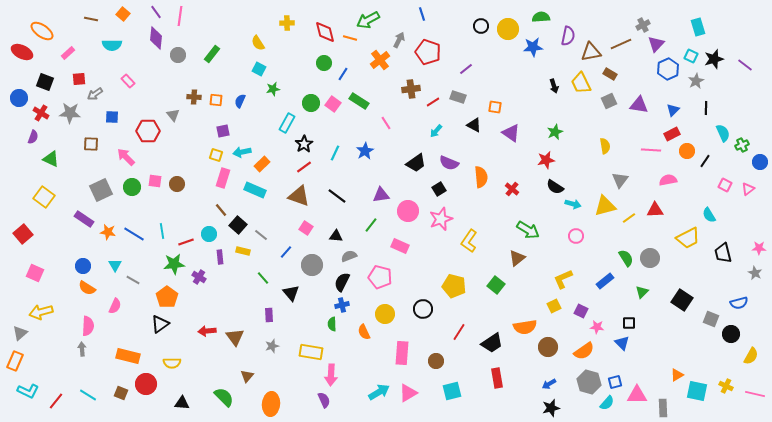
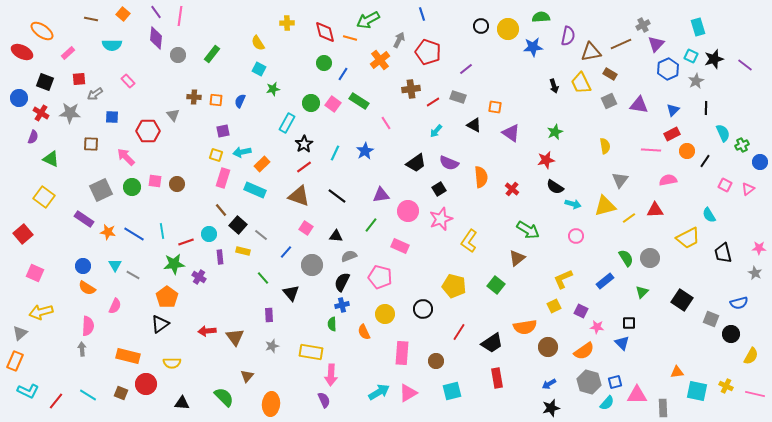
gray line at (133, 280): moved 5 px up
orange triangle at (677, 375): moved 3 px up; rotated 24 degrees clockwise
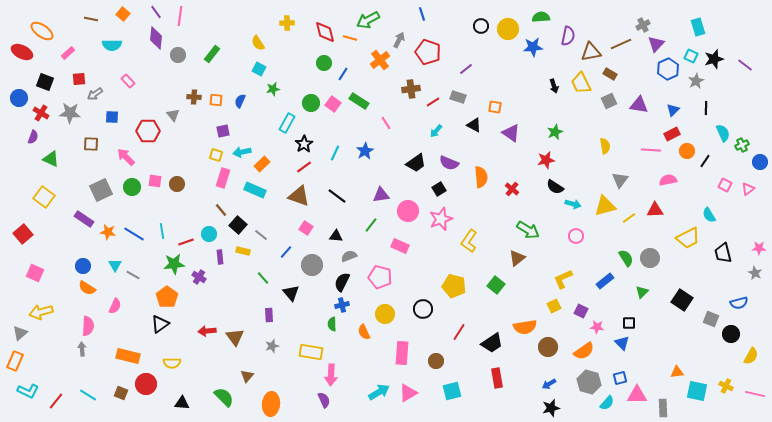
blue square at (615, 382): moved 5 px right, 4 px up
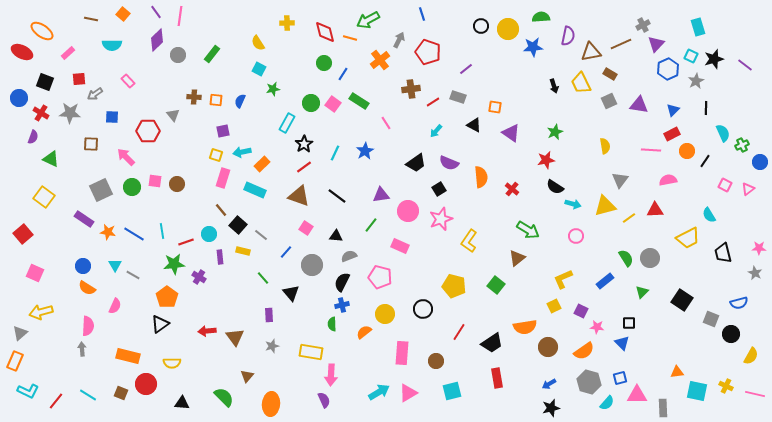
purple diamond at (156, 38): moved 1 px right, 2 px down; rotated 40 degrees clockwise
orange semicircle at (364, 332): rotated 77 degrees clockwise
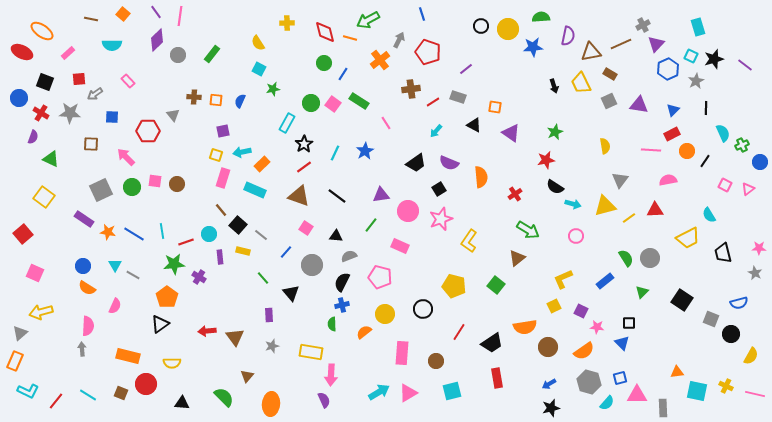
red cross at (512, 189): moved 3 px right, 5 px down; rotated 16 degrees clockwise
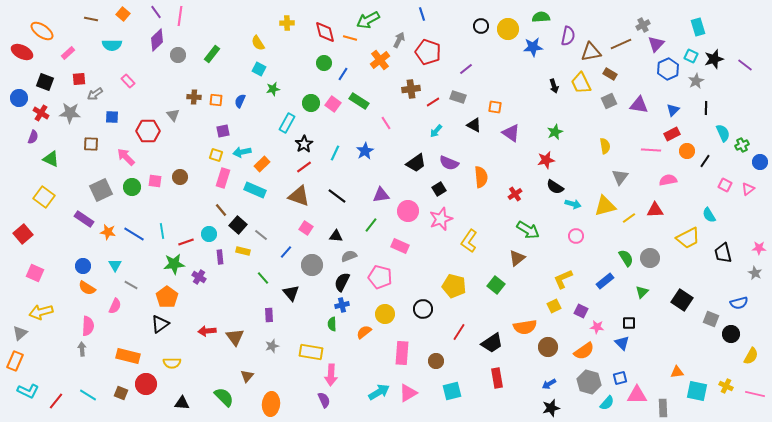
gray triangle at (620, 180): moved 3 px up
brown circle at (177, 184): moved 3 px right, 7 px up
gray line at (133, 275): moved 2 px left, 10 px down
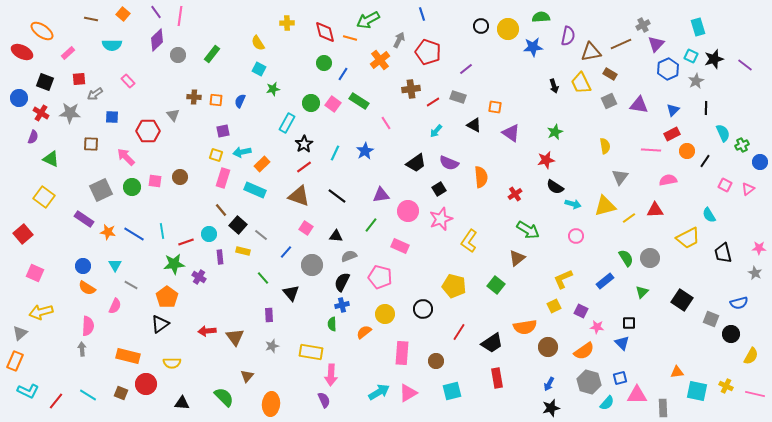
blue arrow at (549, 384): rotated 32 degrees counterclockwise
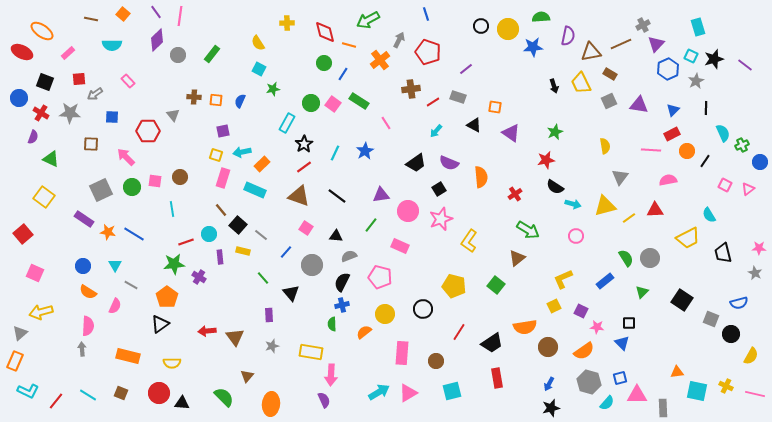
blue line at (422, 14): moved 4 px right
orange line at (350, 38): moved 1 px left, 7 px down
cyan line at (162, 231): moved 10 px right, 22 px up
orange semicircle at (87, 288): moved 1 px right, 4 px down
red circle at (146, 384): moved 13 px right, 9 px down
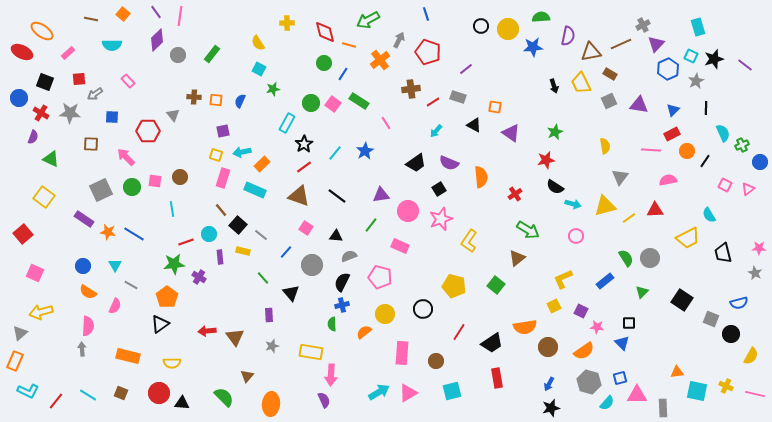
cyan line at (335, 153): rotated 14 degrees clockwise
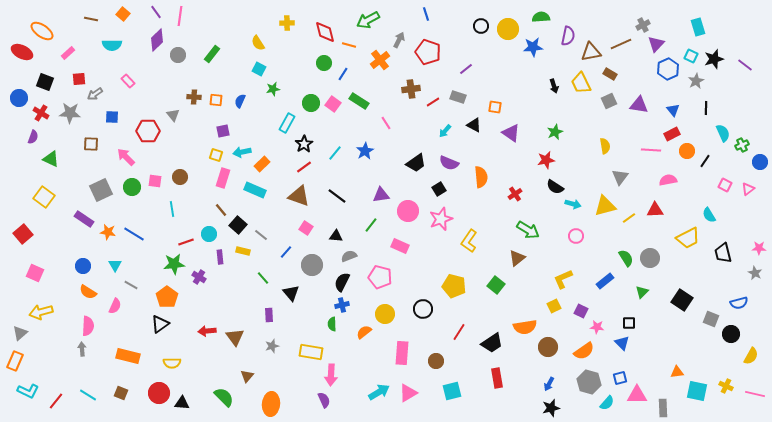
blue triangle at (673, 110): rotated 24 degrees counterclockwise
cyan arrow at (436, 131): moved 9 px right
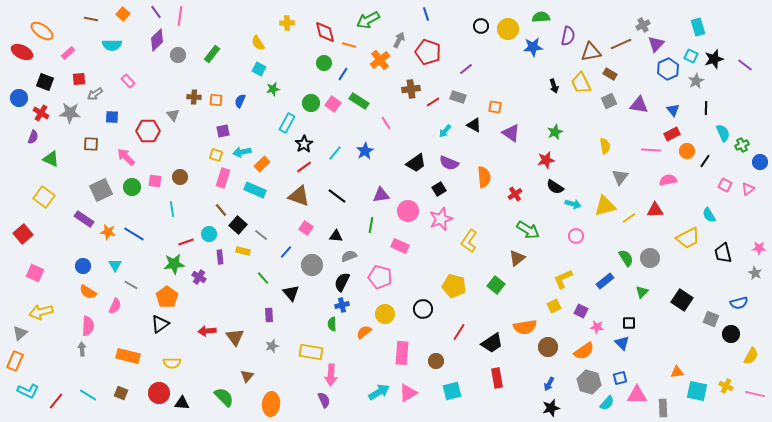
orange semicircle at (481, 177): moved 3 px right
green line at (371, 225): rotated 28 degrees counterclockwise
